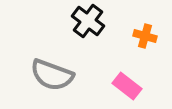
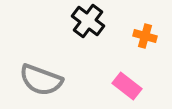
gray semicircle: moved 11 px left, 5 px down
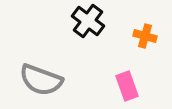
pink rectangle: rotated 32 degrees clockwise
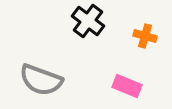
pink rectangle: rotated 48 degrees counterclockwise
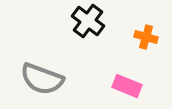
orange cross: moved 1 px right, 1 px down
gray semicircle: moved 1 px right, 1 px up
